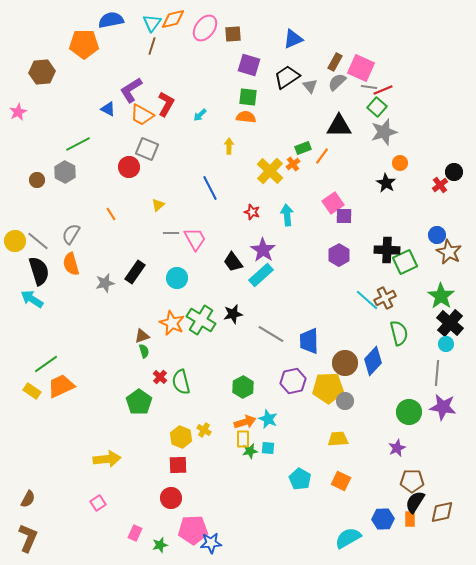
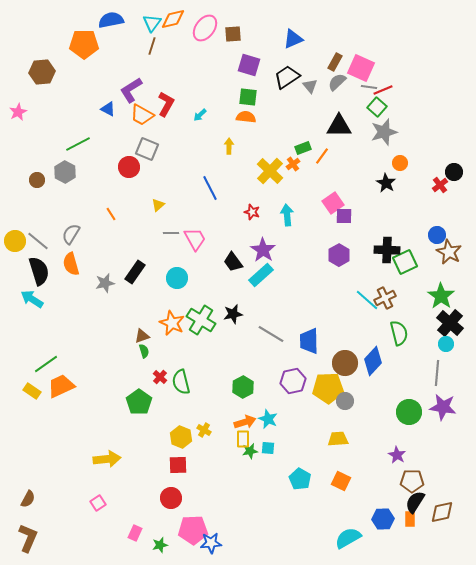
purple star at (397, 448): moved 7 px down; rotated 18 degrees counterclockwise
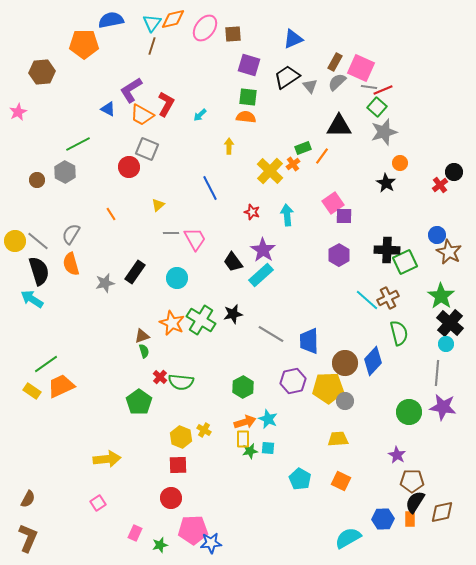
brown cross at (385, 298): moved 3 px right
green semicircle at (181, 382): rotated 70 degrees counterclockwise
